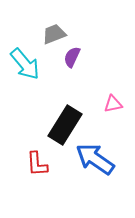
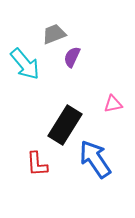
blue arrow: rotated 21 degrees clockwise
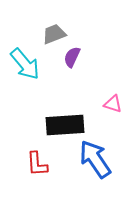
pink triangle: rotated 30 degrees clockwise
black rectangle: rotated 54 degrees clockwise
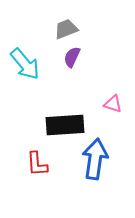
gray trapezoid: moved 12 px right, 5 px up
blue arrow: rotated 42 degrees clockwise
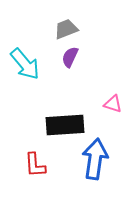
purple semicircle: moved 2 px left
red L-shape: moved 2 px left, 1 px down
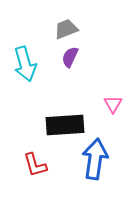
cyan arrow: rotated 24 degrees clockwise
pink triangle: rotated 42 degrees clockwise
red L-shape: rotated 12 degrees counterclockwise
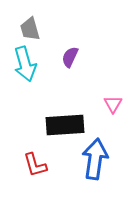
gray trapezoid: moved 36 px left; rotated 85 degrees counterclockwise
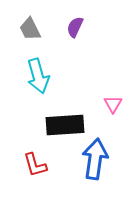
gray trapezoid: rotated 10 degrees counterclockwise
purple semicircle: moved 5 px right, 30 px up
cyan arrow: moved 13 px right, 12 px down
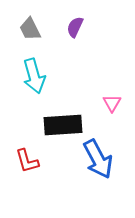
cyan arrow: moved 4 px left
pink triangle: moved 1 px left, 1 px up
black rectangle: moved 2 px left
blue arrow: moved 3 px right; rotated 144 degrees clockwise
red L-shape: moved 8 px left, 4 px up
